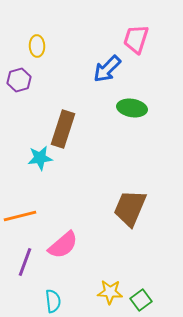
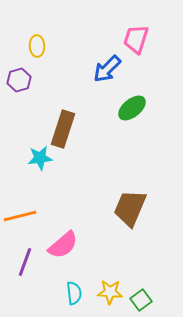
green ellipse: rotated 48 degrees counterclockwise
cyan semicircle: moved 21 px right, 8 px up
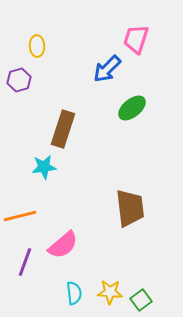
cyan star: moved 4 px right, 9 px down
brown trapezoid: rotated 150 degrees clockwise
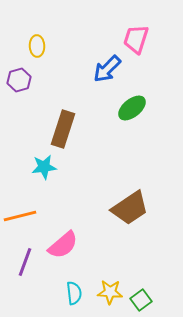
brown trapezoid: rotated 63 degrees clockwise
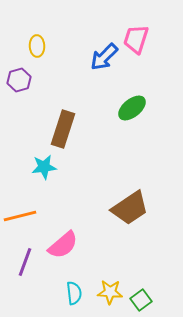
blue arrow: moved 3 px left, 12 px up
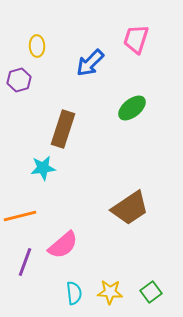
blue arrow: moved 14 px left, 6 px down
cyan star: moved 1 px left, 1 px down
green square: moved 10 px right, 8 px up
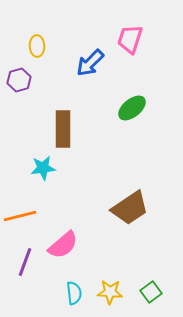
pink trapezoid: moved 6 px left
brown rectangle: rotated 18 degrees counterclockwise
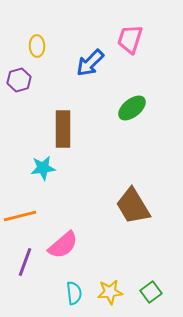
brown trapezoid: moved 3 px right, 2 px up; rotated 93 degrees clockwise
yellow star: rotated 10 degrees counterclockwise
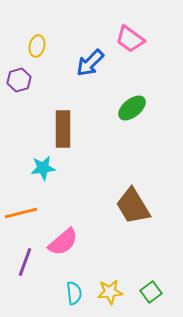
pink trapezoid: rotated 72 degrees counterclockwise
yellow ellipse: rotated 15 degrees clockwise
orange line: moved 1 px right, 3 px up
pink semicircle: moved 3 px up
